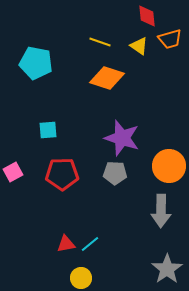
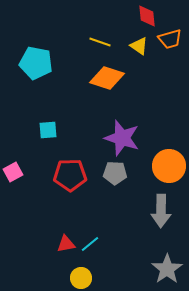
red pentagon: moved 8 px right, 1 px down
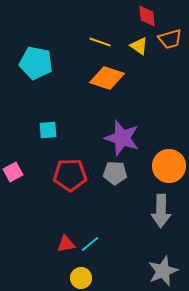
gray star: moved 4 px left, 2 px down; rotated 12 degrees clockwise
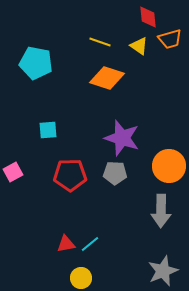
red diamond: moved 1 px right, 1 px down
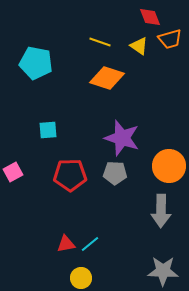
red diamond: moved 2 px right; rotated 15 degrees counterclockwise
gray star: rotated 24 degrees clockwise
